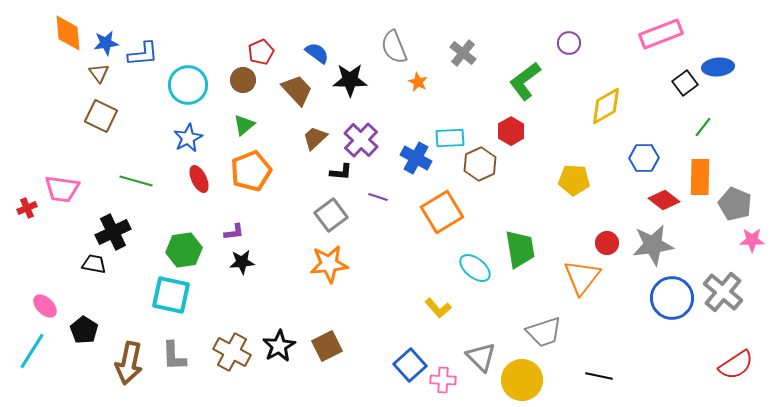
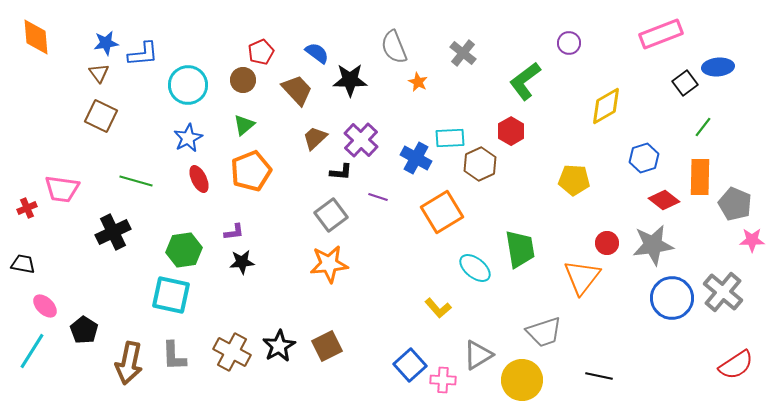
orange diamond at (68, 33): moved 32 px left, 4 px down
blue hexagon at (644, 158): rotated 16 degrees counterclockwise
black trapezoid at (94, 264): moved 71 px left
gray triangle at (481, 357): moved 3 px left, 2 px up; rotated 44 degrees clockwise
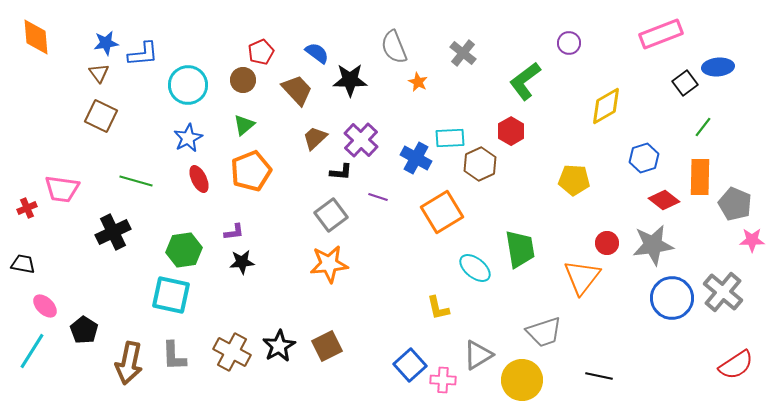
yellow L-shape at (438, 308): rotated 28 degrees clockwise
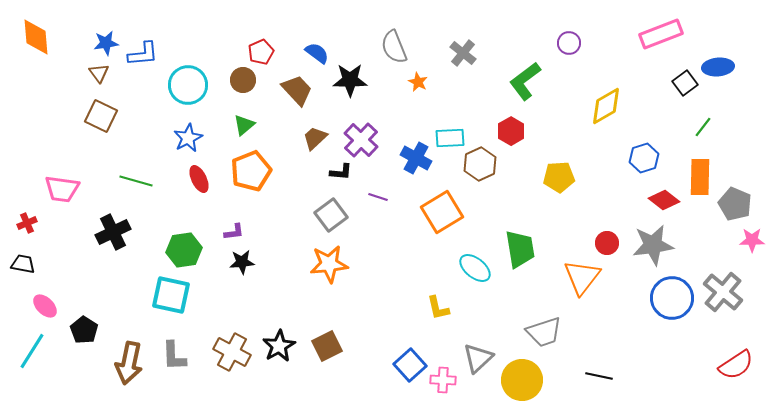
yellow pentagon at (574, 180): moved 15 px left, 3 px up; rotated 8 degrees counterclockwise
red cross at (27, 208): moved 15 px down
gray triangle at (478, 355): moved 3 px down; rotated 12 degrees counterclockwise
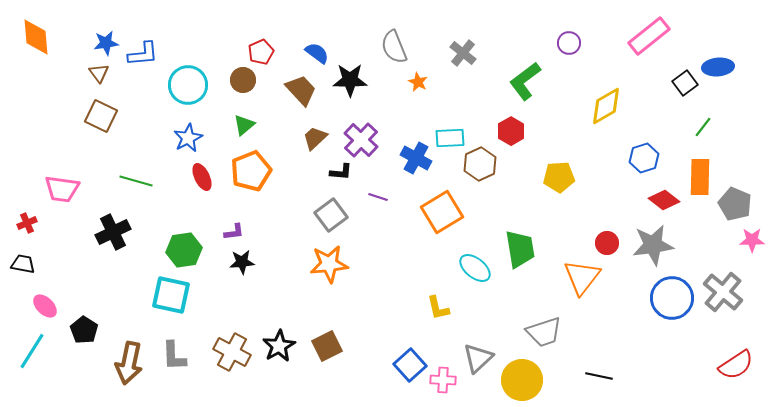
pink rectangle at (661, 34): moved 12 px left, 2 px down; rotated 18 degrees counterclockwise
brown trapezoid at (297, 90): moved 4 px right
red ellipse at (199, 179): moved 3 px right, 2 px up
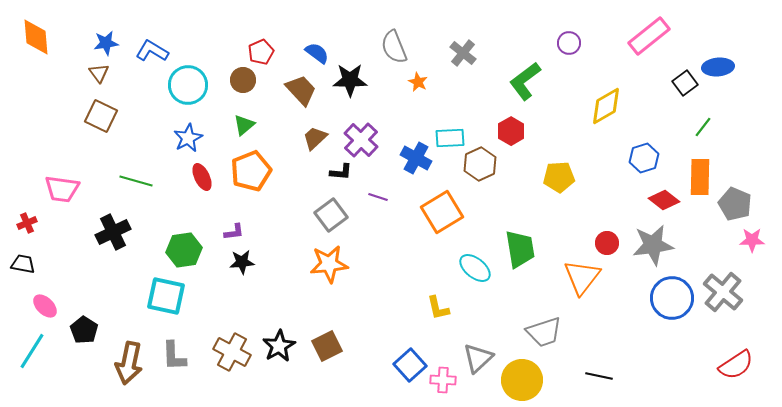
blue L-shape at (143, 54): moved 9 px right, 3 px up; rotated 144 degrees counterclockwise
cyan square at (171, 295): moved 5 px left, 1 px down
